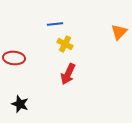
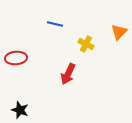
blue line: rotated 21 degrees clockwise
yellow cross: moved 21 px right
red ellipse: moved 2 px right; rotated 10 degrees counterclockwise
black star: moved 6 px down
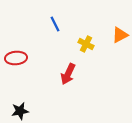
blue line: rotated 49 degrees clockwise
orange triangle: moved 1 px right, 3 px down; rotated 18 degrees clockwise
black star: moved 1 px down; rotated 30 degrees counterclockwise
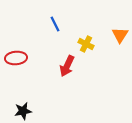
orange triangle: rotated 30 degrees counterclockwise
red arrow: moved 1 px left, 8 px up
black star: moved 3 px right
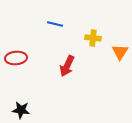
blue line: rotated 49 degrees counterclockwise
orange triangle: moved 17 px down
yellow cross: moved 7 px right, 6 px up; rotated 21 degrees counterclockwise
black star: moved 2 px left, 1 px up; rotated 18 degrees clockwise
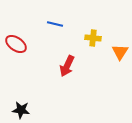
red ellipse: moved 14 px up; rotated 40 degrees clockwise
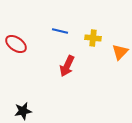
blue line: moved 5 px right, 7 px down
orange triangle: rotated 12 degrees clockwise
black star: moved 2 px right, 1 px down; rotated 18 degrees counterclockwise
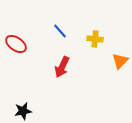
blue line: rotated 35 degrees clockwise
yellow cross: moved 2 px right, 1 px down
orange triangle: moved 9 px down
red arrow: moved 5 px left, 1 px down
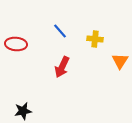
red ellipse: rotated 30 degrees counterclockwise
orange triangle: rotated 12 degrees counterclockwise
